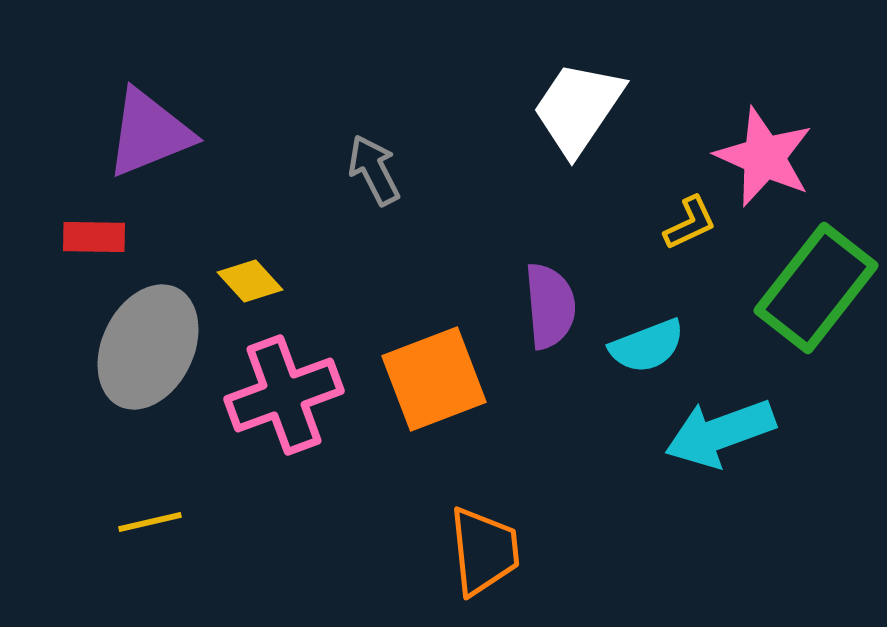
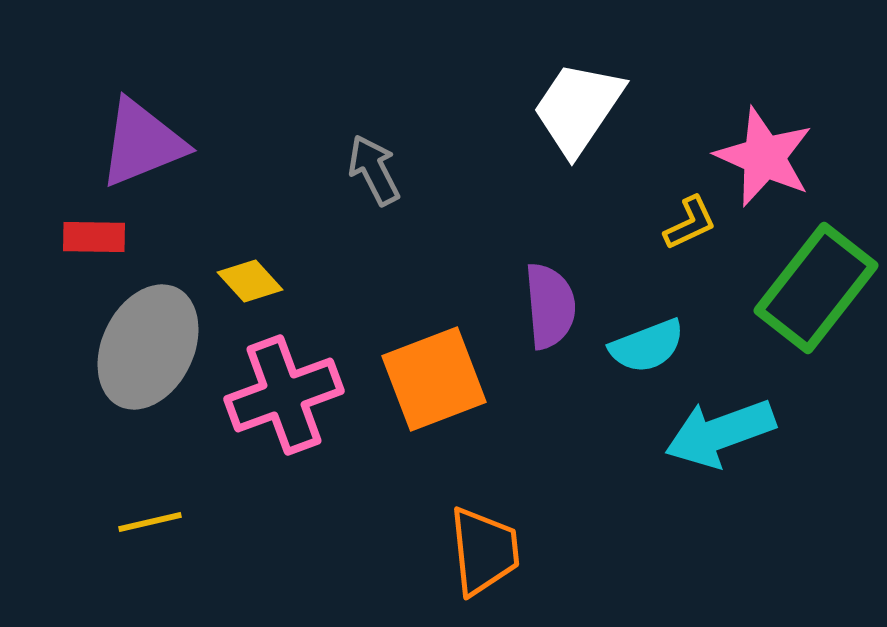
purple triangle: moved 7 px left, 10 px down
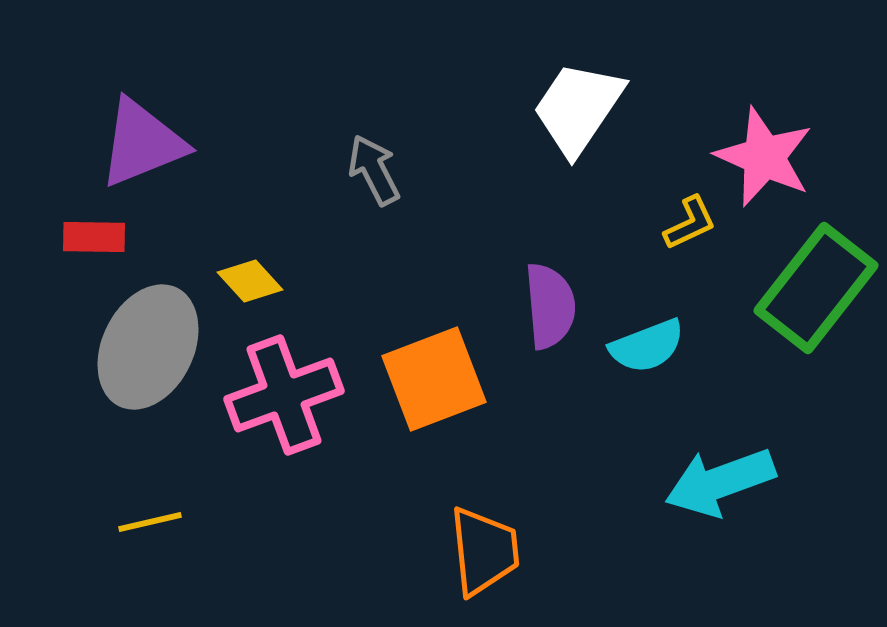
cyan arrow: moved 49 px down
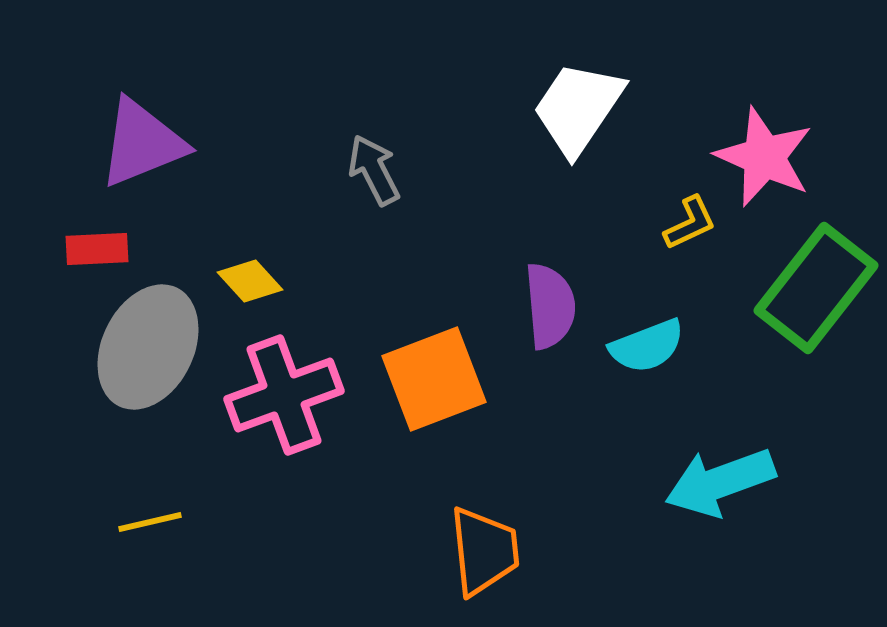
red rectangle: moved 3 px right, 12 px down; rotated 4 degrees counterclockwise
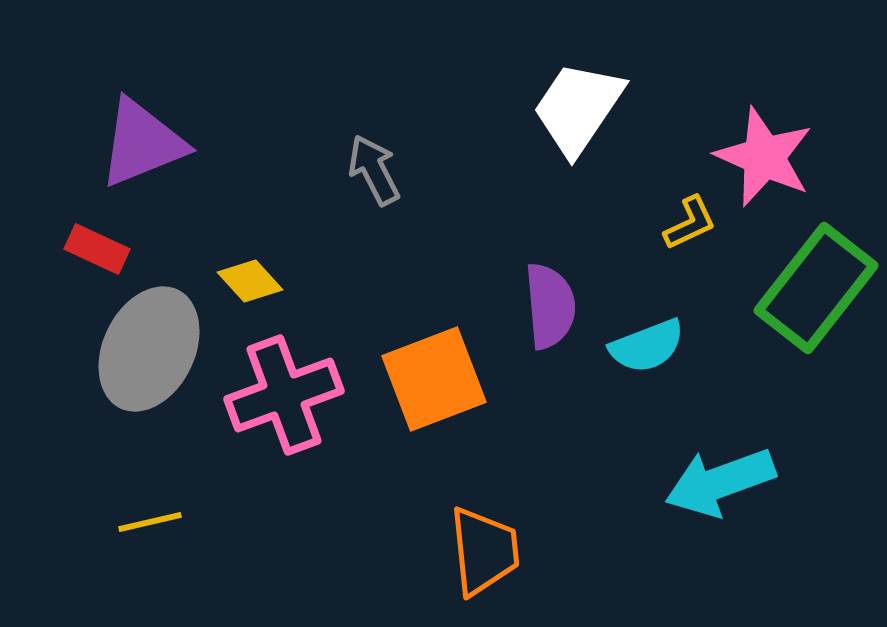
red rectangle: rotated 28 degrees clockwise
gray ellipse: moved 1 px right, 2 px down
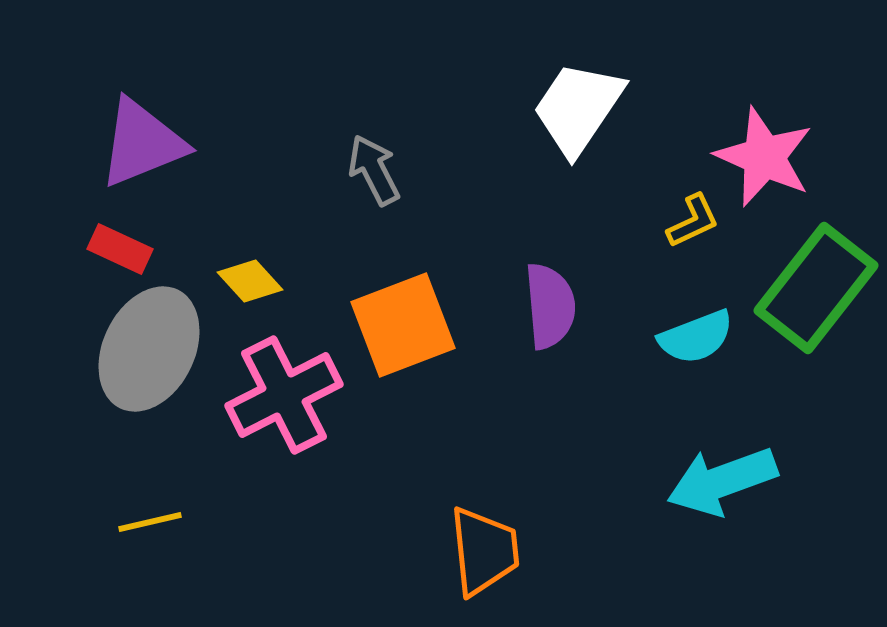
yellow L-shape: moved 3 px right, 2 px up
red rectangle: moved 23 px right
cyan semicircle: moved 49 px right, 9 px up
orange square: moved 31 px left, 54 px up
pink cross: rotated 7 degrees counterclockwise
cyan arrow: moved 2 px right, 1 px up
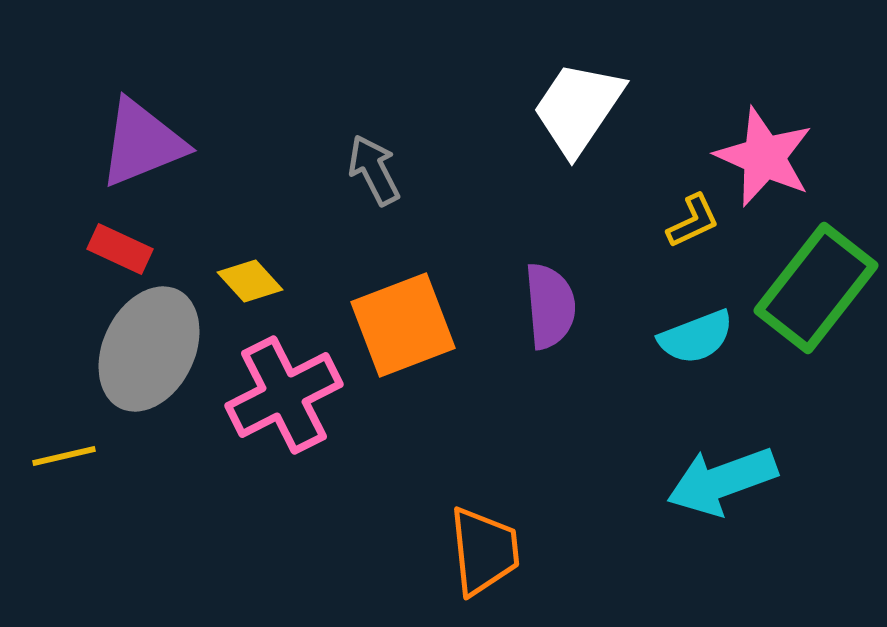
yellow line: moved 86 px left, 66 px up
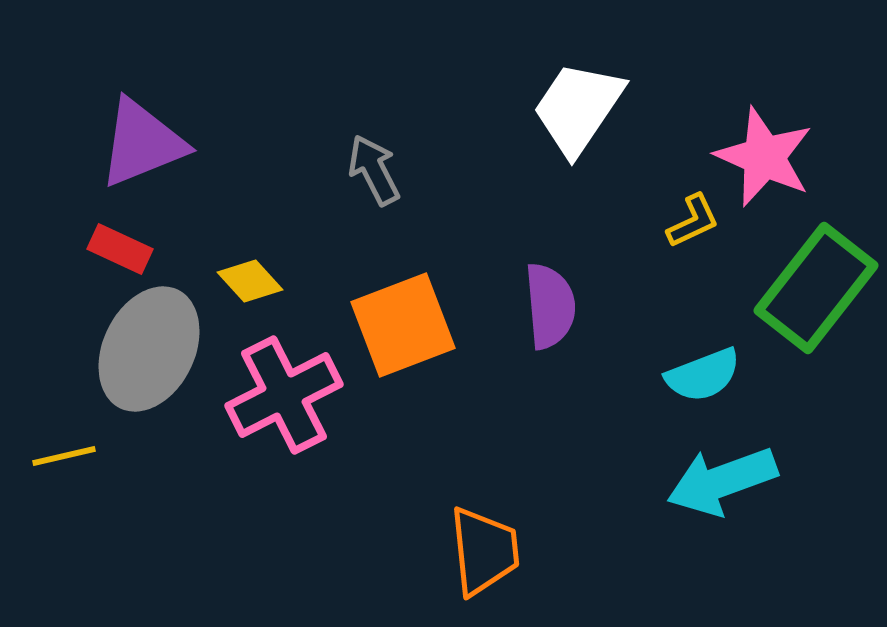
cyan semicircle: moved 7 px right, 38 px down
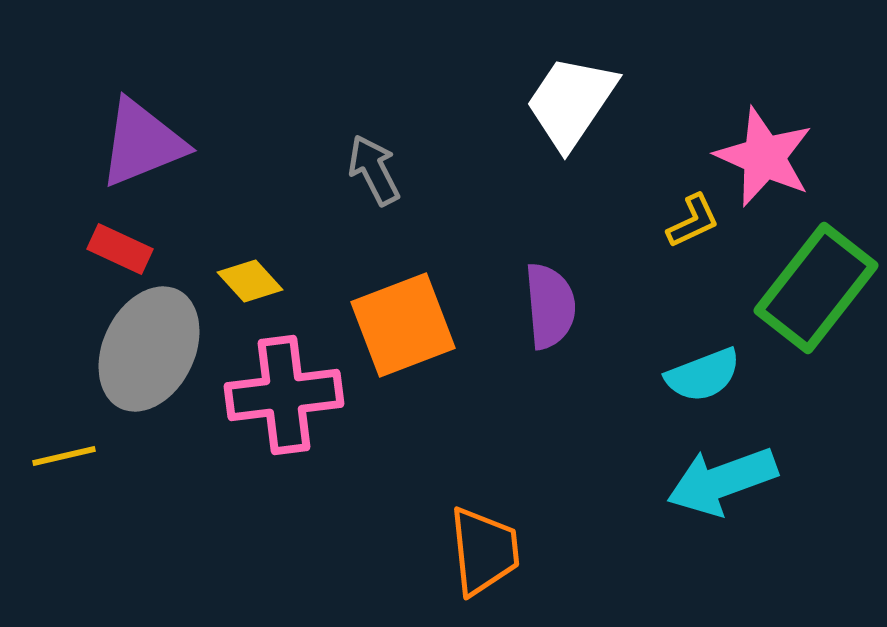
white trapezoid: moved 7 px left, 6 px up
pink cross: rotated 20 degrees clockwise
